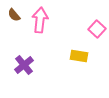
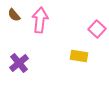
purple cross: moved 5 px left, 2 px up
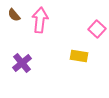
purple cross: moved 3 px right
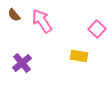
pink arrow: moved 2 px right, 1 px down; rotated 40 degrees counterclockwise
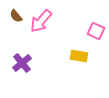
brown semicircle: moved 2 px right, 1 px down
pink arrow: moved 1 px left; rotated 105 degrees counterclockwise
pink square: moved 1 px left, 2 px down; rotated 18 degrees counterclockwise
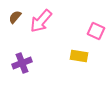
brown semicircle: moved 1 px left, 1 px down; rotated 80 degrees clockwise
purple cross: rotated 18 degrees clockwise
